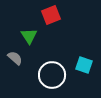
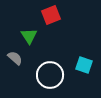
white circle: moved 2 px left
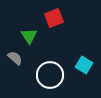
red square: moved 3 px right, 3 px down
cyan square: rotated 12 degrees clockwise
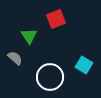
red square: moved 2 px right, 1 px down
white circle: moved 2 px down
